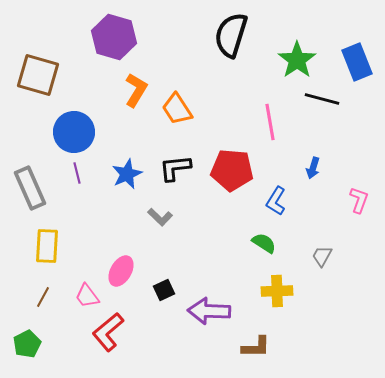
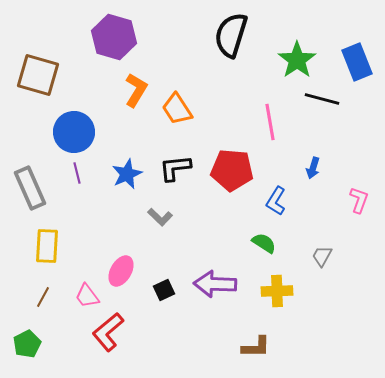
purple arrow: moved 6 px right, 27 px up
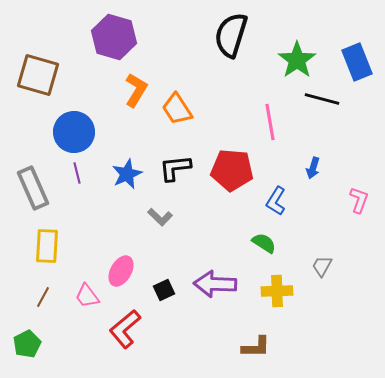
gray rectangle: moved 3 px right
gray trapezoid: moved 10 px down
red L-shape: moved 17 px right, 3 px up
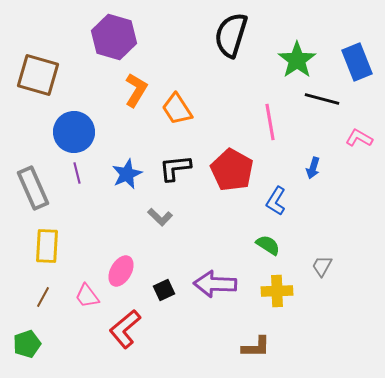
red pentagon: rotated 24 degrees clockwise
pink L-shape: moved 62 px up; rotated 80 degrees counterclockwise
green semicircle: moved 4 px right, 2 px down
green pentagon: rotated 8 degrees clockwise
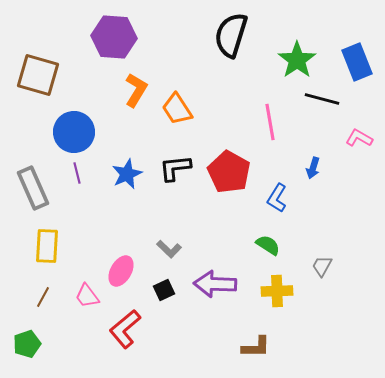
purple hexagon: rotated 12 degrees counterclockwise
red pentagon: moved 3 px left, 2 px down
blue L-shape: moved 1 px right, 3 px up
gray L-shape: moved 9 px right, 32 px down
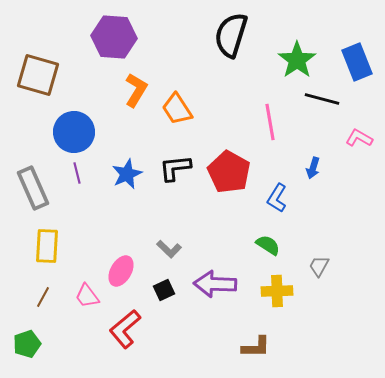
gray trapezoid: moved 3 px left
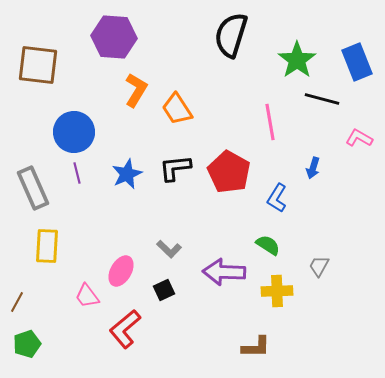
brown square: moved 10 px up; rotated 9 degrees counterclockwise
purple arrow: moved 9 px right, 12 px up
brown line: moved 26 px left, 5 px down
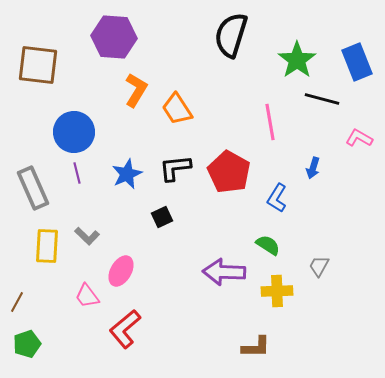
gray L-shape: moved 82 px left, 13 px up
black square: moved 2 px left, 73 px up
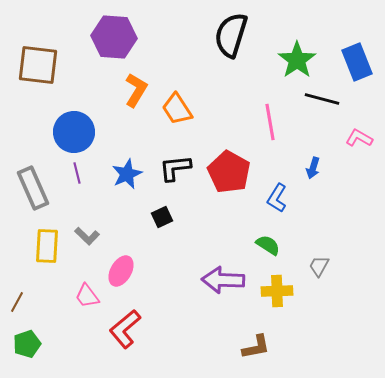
purple arrow: moved 1 px left, 8 px down
brown L-shape: rotated 12 degrees counterclockwise
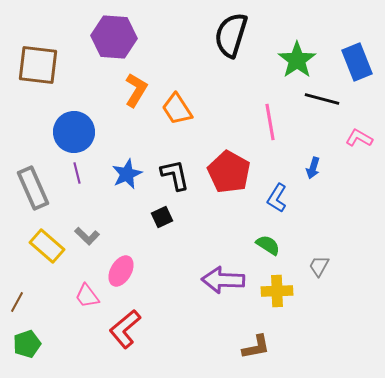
black L-shape: moved 7 px down; rotated 84 degrees clockwise
yellow rectangle: rotated 52 degrees counterclockwise
